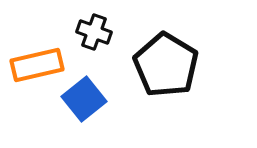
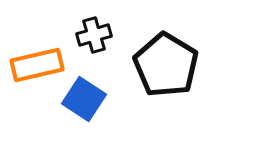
black cross: moved 3 px down; rotated 36 degrees counterclockwise
blue square: rotated 18 degrees counterclockwise
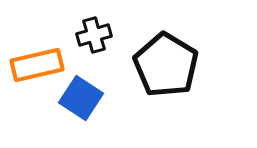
blue square: moved 3 px left, 1 px up
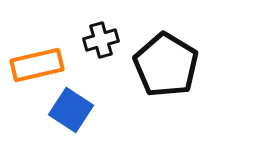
black cross: moved 7 px right, 5 px down
blue square: moved 10 px left, 12 px down
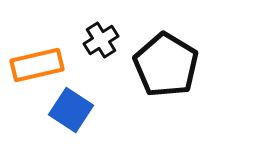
black cross: rotated 16 degrees counterclockwise
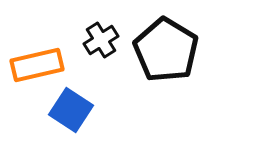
black pentagon: moved 15 px up
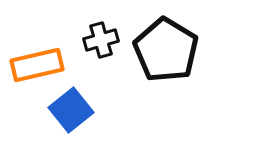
black cross: rotated 16 degrees clockwise
blue square: rotated 18 degrees clockwise
